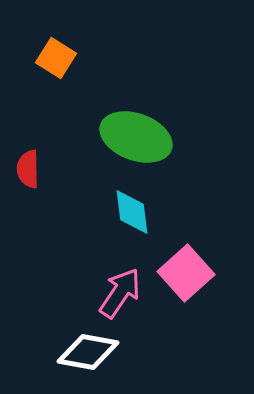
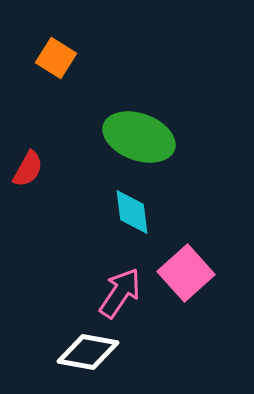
green ellipse: moved 3 px right
red semicircle: rotated 150 degrees counterclockwise
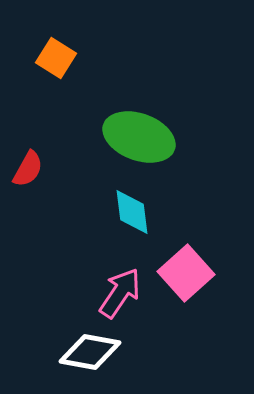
white diamond: moved 2 px right
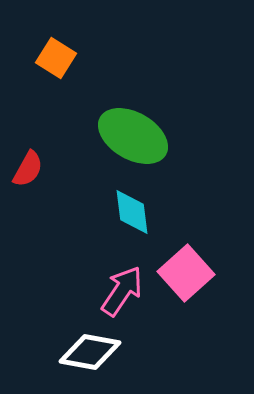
green ellipse: moved 6 px left, 1 px up; rotated 10 degrees clockwise
pink arrow: moved 2 px right, 2 px up
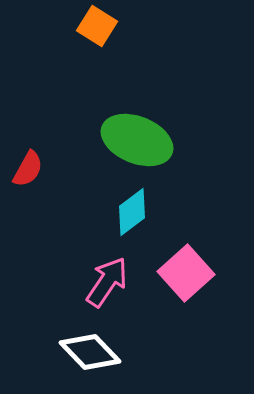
orange square: moved 41 px right, 32 px up
green ellipse: moved 4 px right, 4 px down; rotated 8 degrees counterclockwise
cyan diamond: rotated 60 degrees clockwise
pink arrow: moved 15 px left, 9 px up
white diamond: rotated 36 degrees clockwise
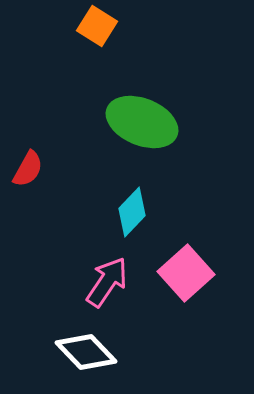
green ellipse: moved 5 px right, 18 px up
cyan diamond: rotated 9 degrees counterclockwise
white diamond: moved 4 px left
